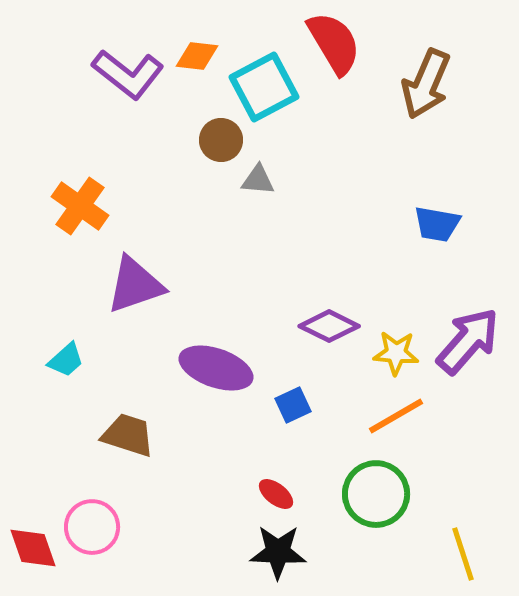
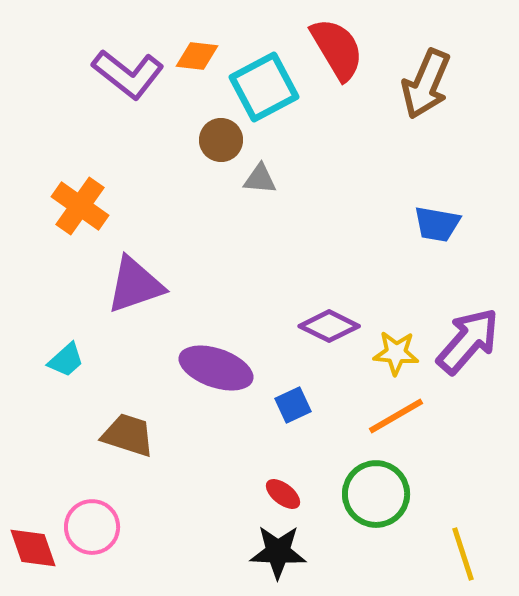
red semicircle: moved 3 px right, 6 px down
gray triangle: moved 2 px right, 1 px up
red ellipse: moved 7 px right
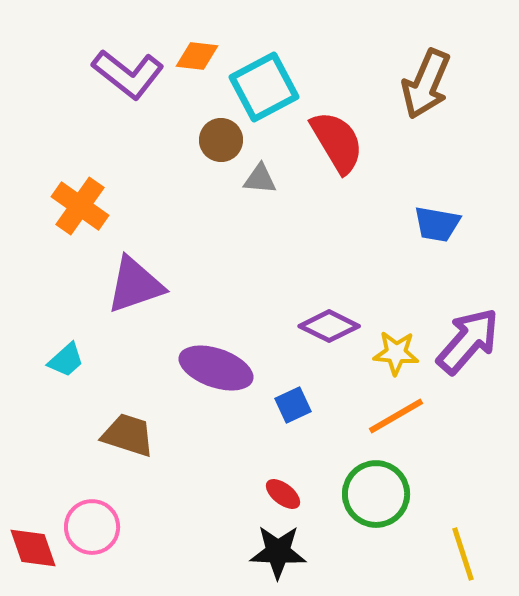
red semicircle: moved 93 px down
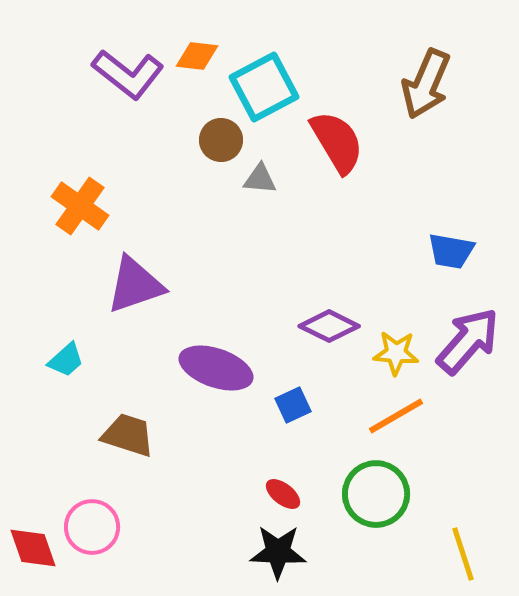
blue trapezoid: moved 14 px right, 27 px down
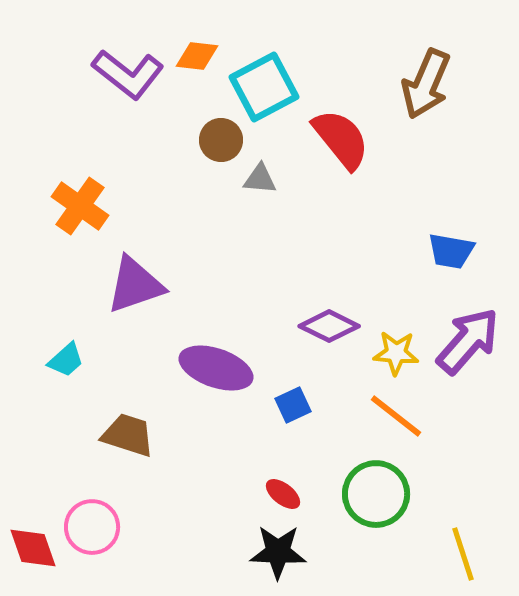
red semicircle: moved 4 px right, 3 px up; rotated 8 degrees counterclockwise
orange line: rotated 68 degrees clockwise
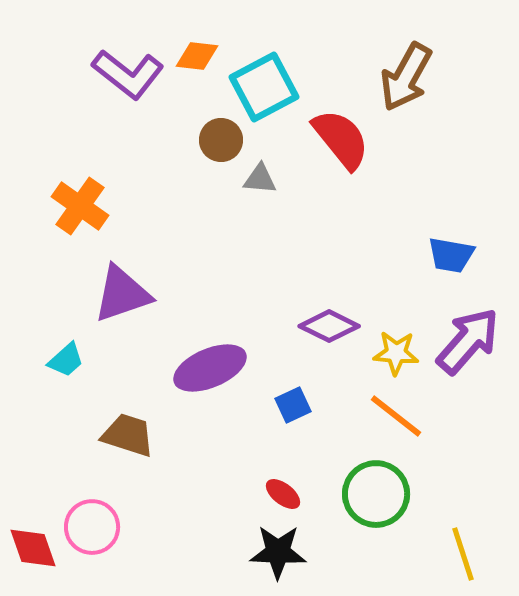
brown arrow: moved 20 px left, 7 px up; rotated 6 degrees clockwise
blue trapezoid: moved 4 px down
purple triangle: moved 13 px left, 9 px down
purple ellipse: moved 6 px left; rotated 42 degrees counterclockwise
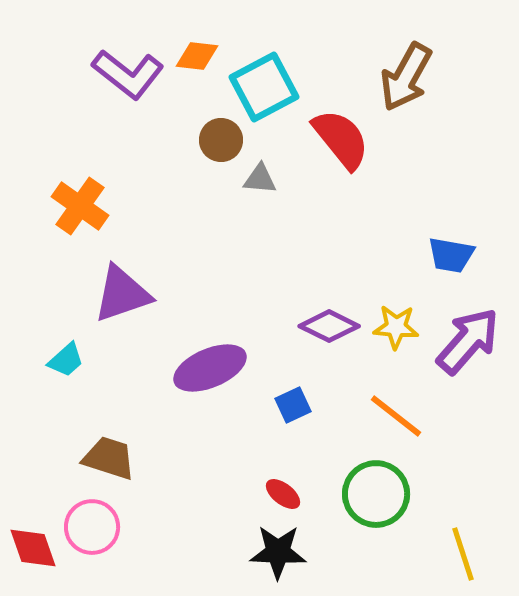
yellow star: moved 26 px up
brown trapezoid: moved 19 px left, 23 px down
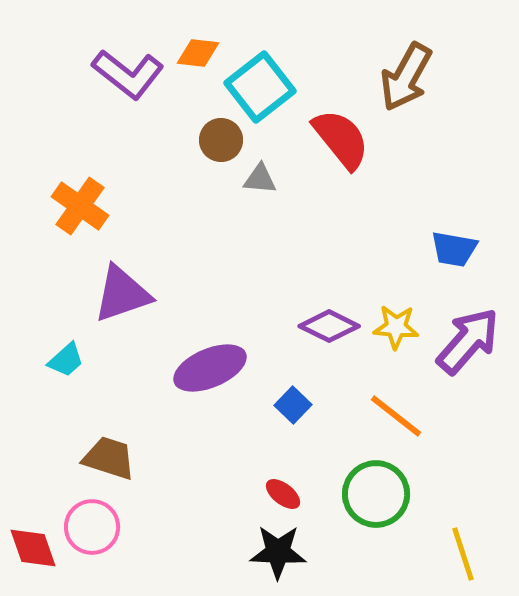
orange diamond: moved 1 px right, 3 px up
cyan square: moved 4 px left; rotated 10 degrees counterclockwise
blue trapezoid: moved 3 px right, 6 px up
blue square: rotated 21 degrees counterclockwise
